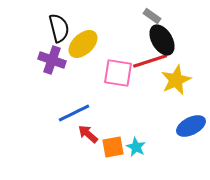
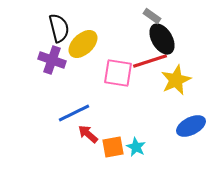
black ellipse: moved 1 px up
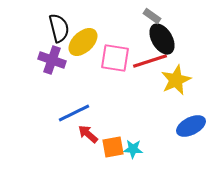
yellow ellipse: moved 2 px up
pink square: moved 3 px left, 15 px up
cyan star: moved 3 px left, 2 px down; rotated 24 degrees counterclockwise
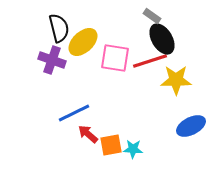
yellow star: rotated 24 degrees clockwise
orange square: moved 2 px left, 2 px up
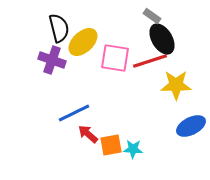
yellow star: moved 5 px down
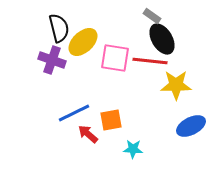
red line: rotated 24 degrees clockwise
orange square: moved 25 px up
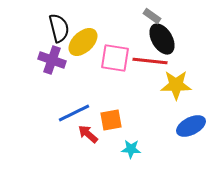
cyan star: moved 2 px left
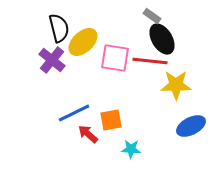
purple cross: rotated 20 degrees clockwise
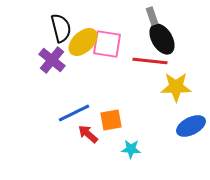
gray rectangle: rotated 36 degrees clockwise
black semicircle: moved 2 px right
pink square: moved 8 px left, 14 px up
yellow star: moved 2 px down
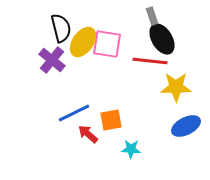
yellow ellipse: rotated 12 degrees counterclockwise
blue ellipse: moved 5 px left
